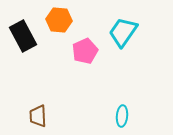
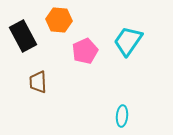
cyan trapezoid: moved 5 px right, 9 px down
brown trapezoid: moved 34 px up
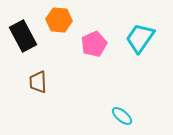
cyan trapezoid: moved 12 px right, 3 px up
pink pentagon: moved 9 px right, 7 px up
cyan ellipse: rotated 55 degrees counterclockwise
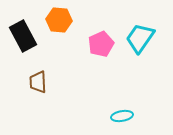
pink pentagon: moved 7 px right
cyan ellipse: rotated 50 degrees counterclockwise
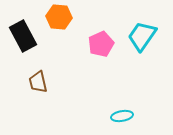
orange hexagon: moved 3 px up
cyan trapezoid: moved 2 px right, 2 px up
brown trapezoid: rotated 10 degrees counterclockwise
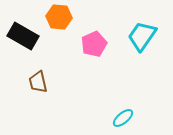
black rectangle: rotated 32 degrees counterclockwise
pink pentagon: moved 7 px left
cyan ellipse: moved 1 px right, 2 px down; rotated 30 degrees counterclockwise
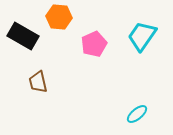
cyan ellipse: moved 14 px right, 4 px up
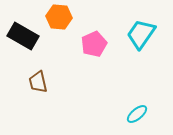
cyan trapezoid: moved 1 px left, 2 px up
